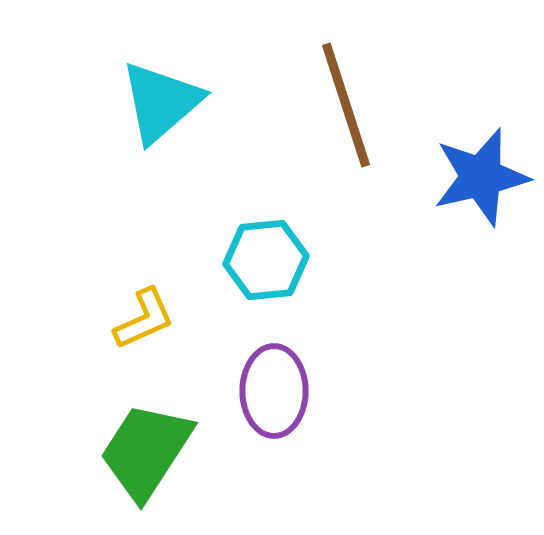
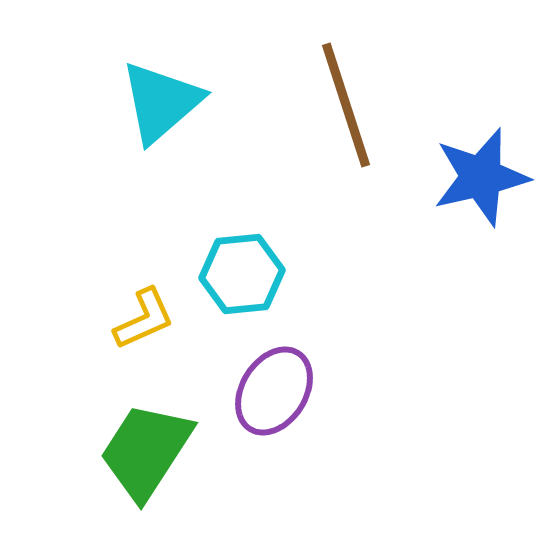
cyan hexagon: moved 24 px left, 14 px down
purple ellipse: rotated 32 degrees clockwise
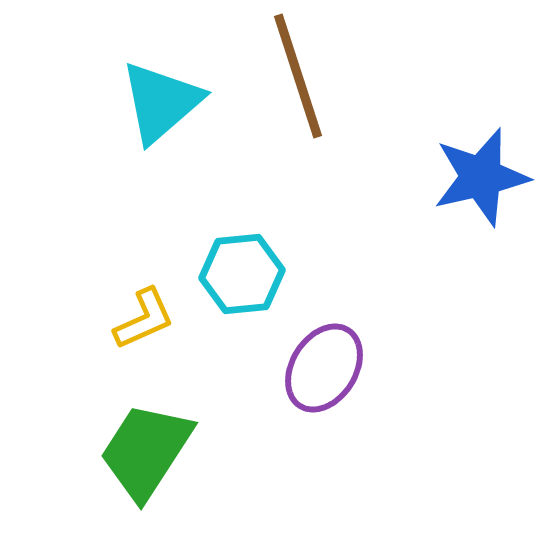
brown line: moved 48 px left, 29 px up
purple ellipse: moved 50 px right, 23 px up
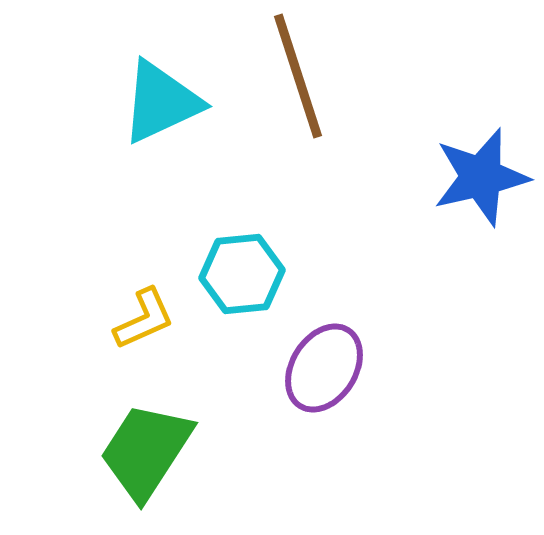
cyan triangle: rotated 16 degrees clockwise
